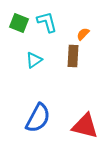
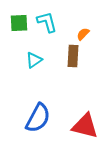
green square: rotated 24 degrees counterclockwise
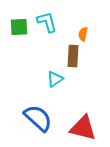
green square: moved 4 px down
orange semicircle: rotated 32 degrees counterclockwise
cyan triangle: moved 21 px right, 19 px down
blue semicircle: rotated 76 degrees counterclockwise
red triangle: moved 2 px left, 2 px down
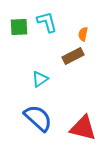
brown rectangle: rotated 60 degrees clockwise
cyan triangle: moved 15 px left
